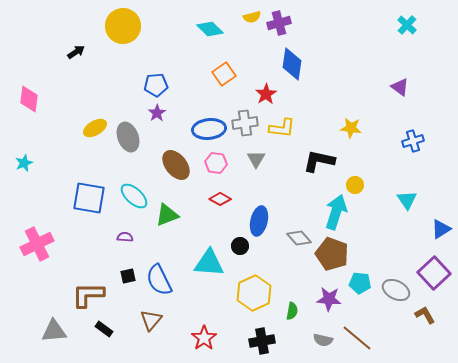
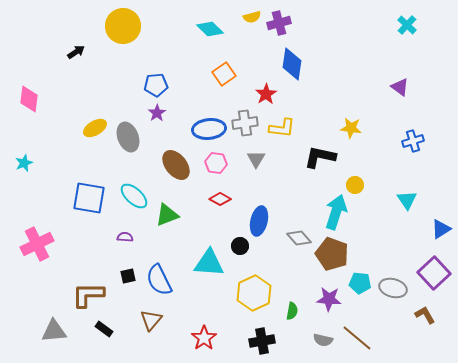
black L-shape at (319, 161): moved 1 px right, 4 px up
gray ellipse at (396, 290): moved 3 px left, 2 px up; rotated 12 degrees counterclockwise
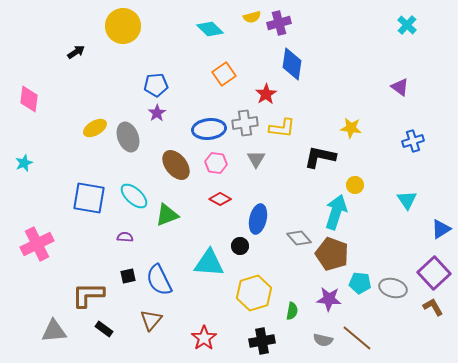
blue ellipse at (259, 221): moved 1 px left, 2 px up
yellow hexagon at (254, 293): rotated 8 degrees clockwise
brown L-shape at (425, 315): moved 8 px right, 8 px up
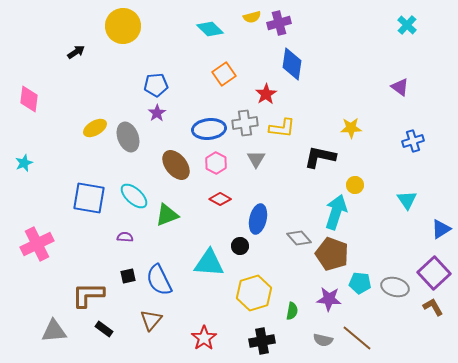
yellow star at (351, 128): rotated 10 degrees counterclockwise
pink hexagon at (216, 163): rotated 20 degrees clockwise
gray ellipse at (393, 288): moved 2 px right, 1 px up
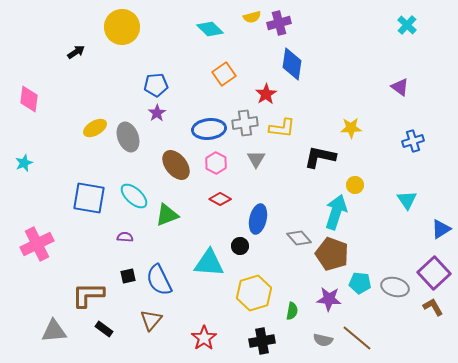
yellow circle at (123, 26): moved 1 px left, 1 px down
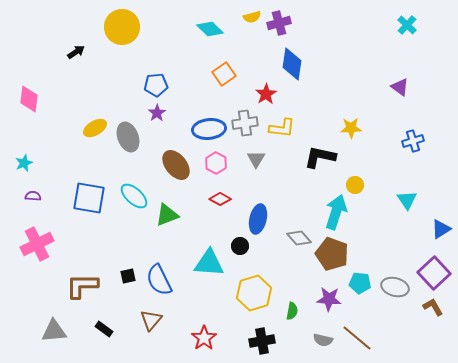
purple semicircle at (125, 237): moved 92 px left, 41 px up
brown L-shape at (88, 295): moved 6 px left, 9 px up
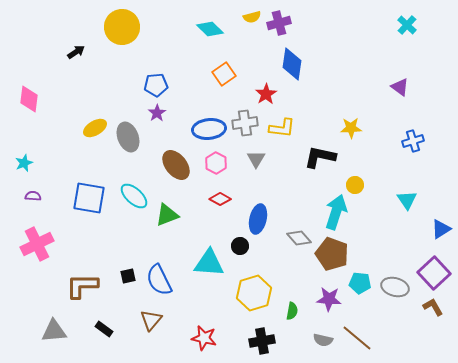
red star at (204, 338): rotated 25 degrees counterclockwise
